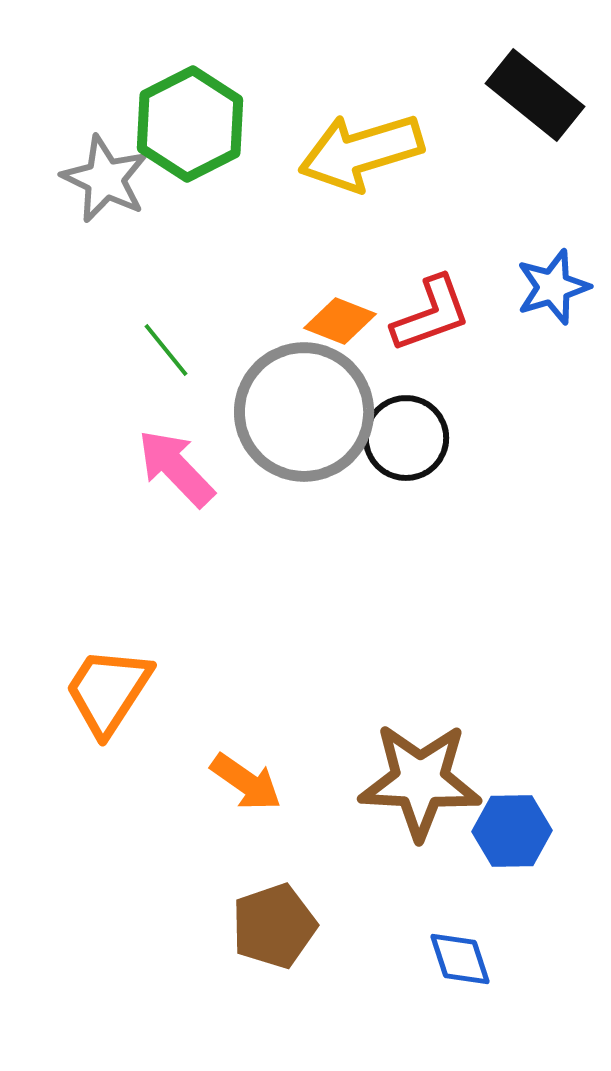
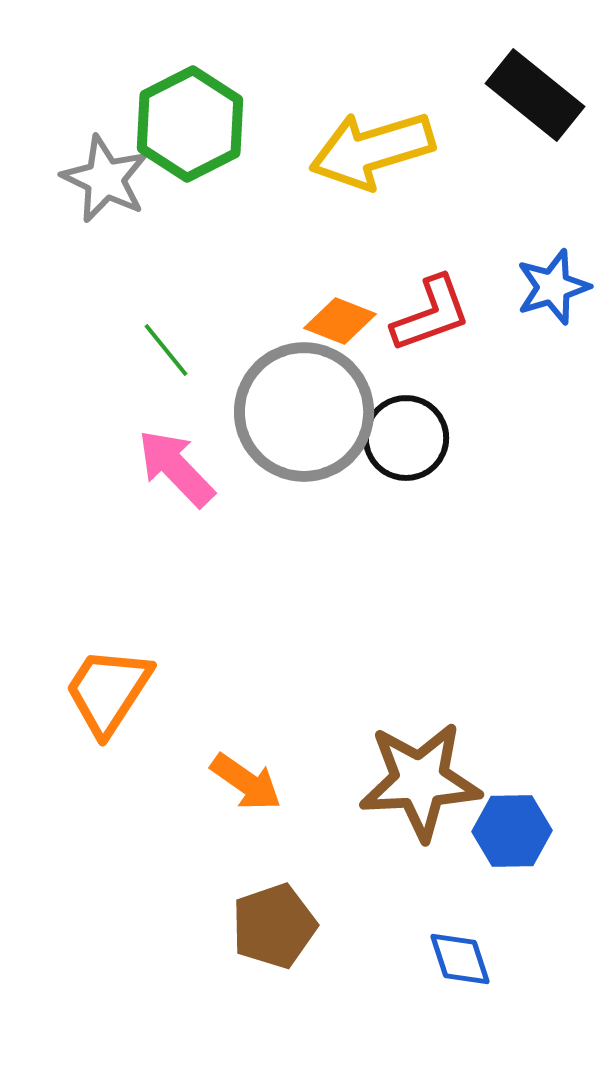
yellow arrow: moved 11 px right, 2 px up
brown star: rotated 6 degrees counterclockwise
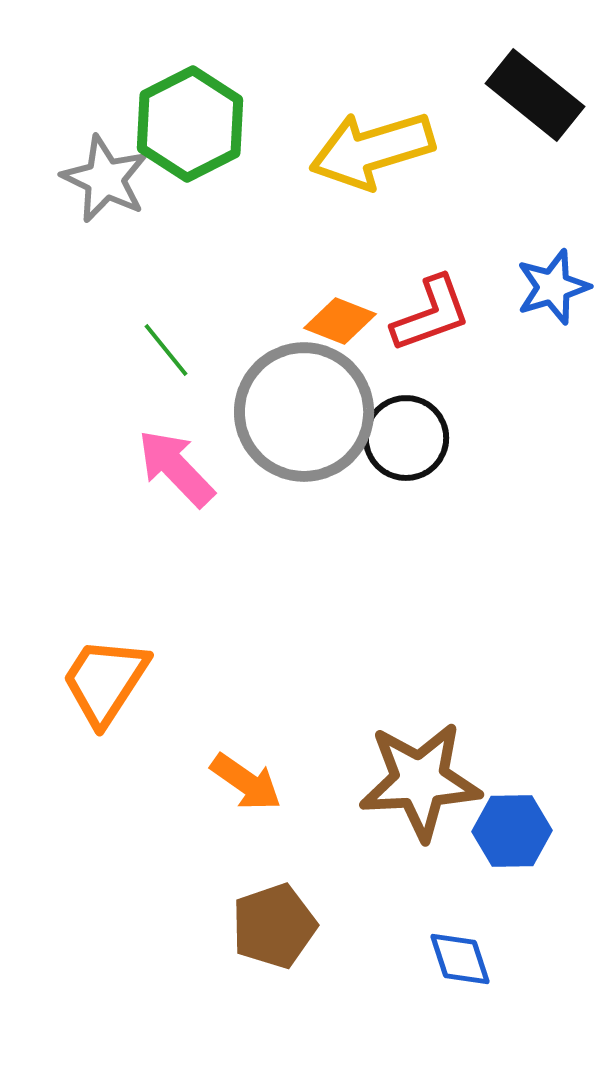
orange trapezoid: moved 3 px left, 10 px up
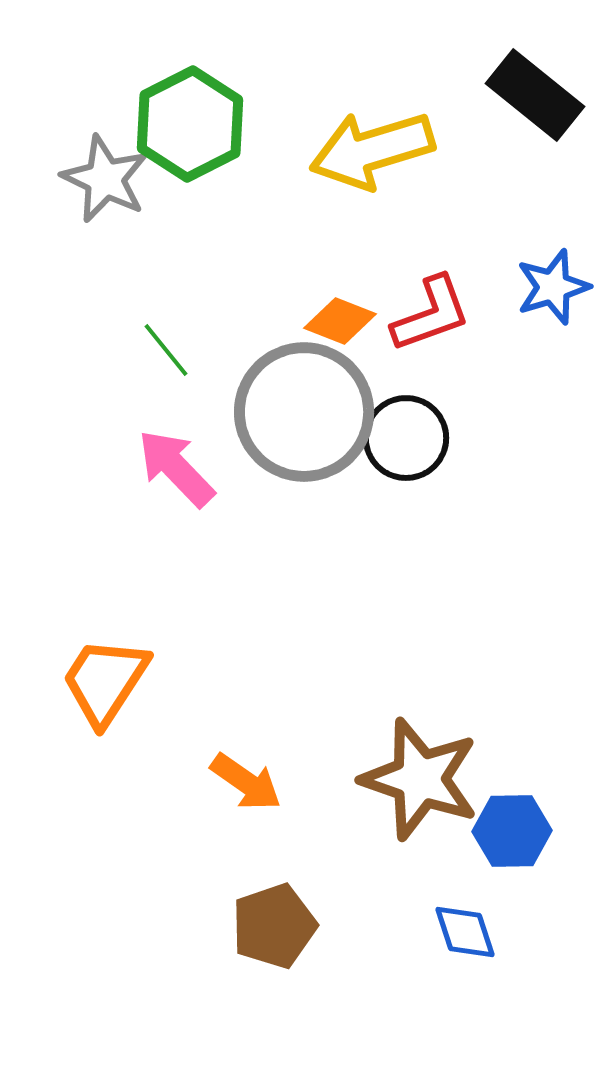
brown star: moved 2 px up; rotated 22 degrees clockwise
blue diamond: moved 5 px right, 27 px up
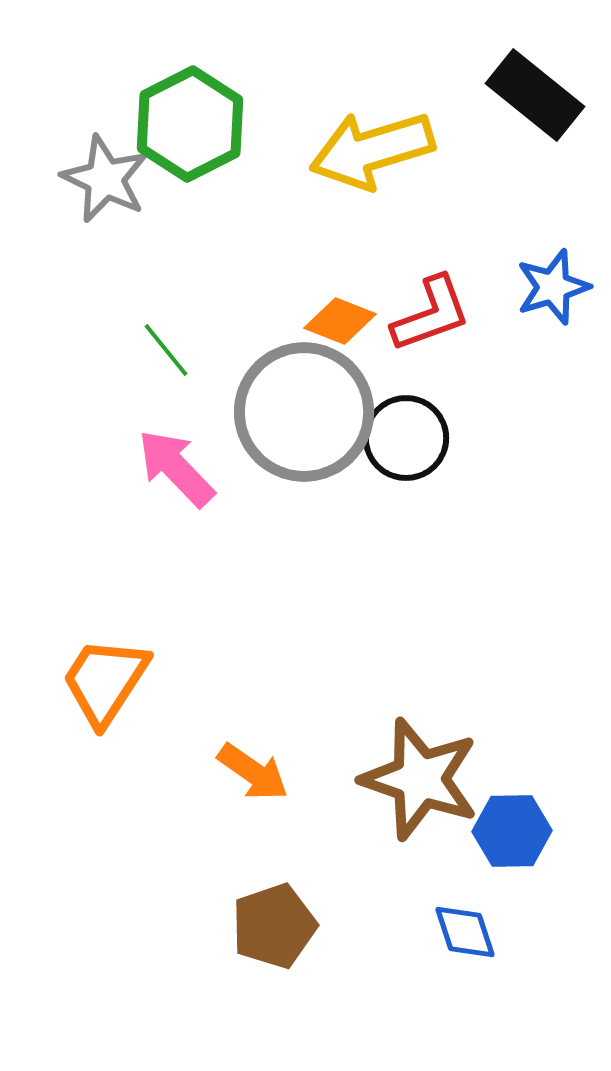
orange arrow: moved 7 px right, 10 px up
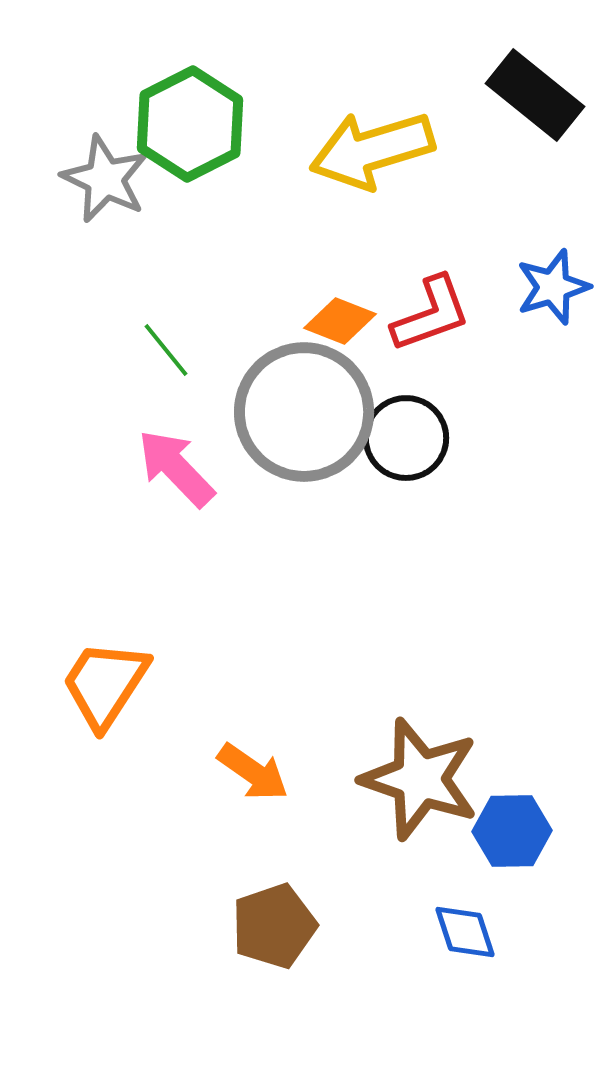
orange trapezoid: moved 3 px down
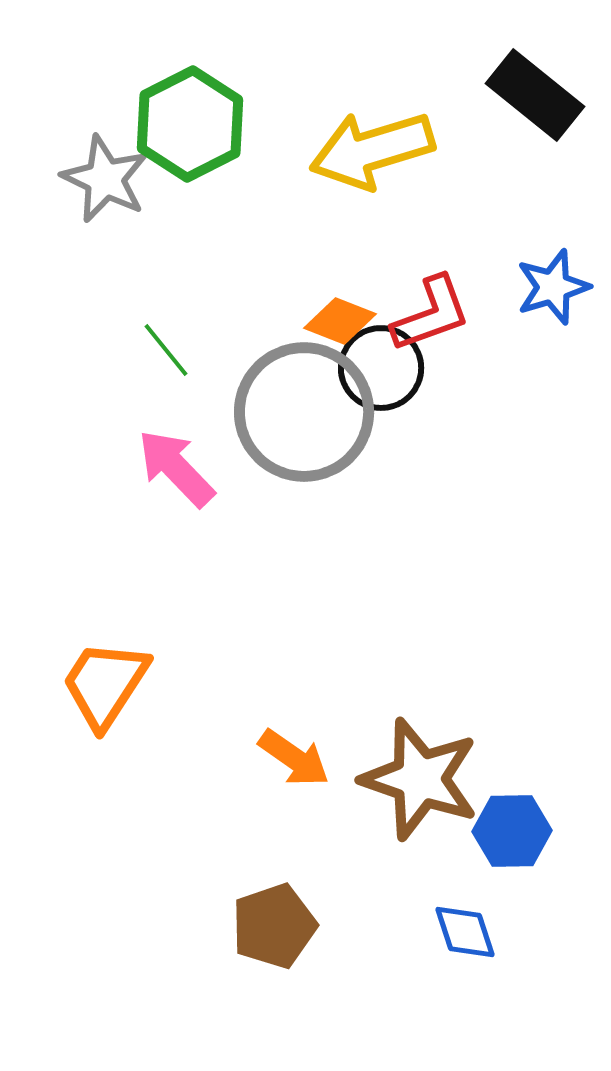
black circle: moved 25 px left, 70 px up
orange arrow: moved 41 px right, 14 px up
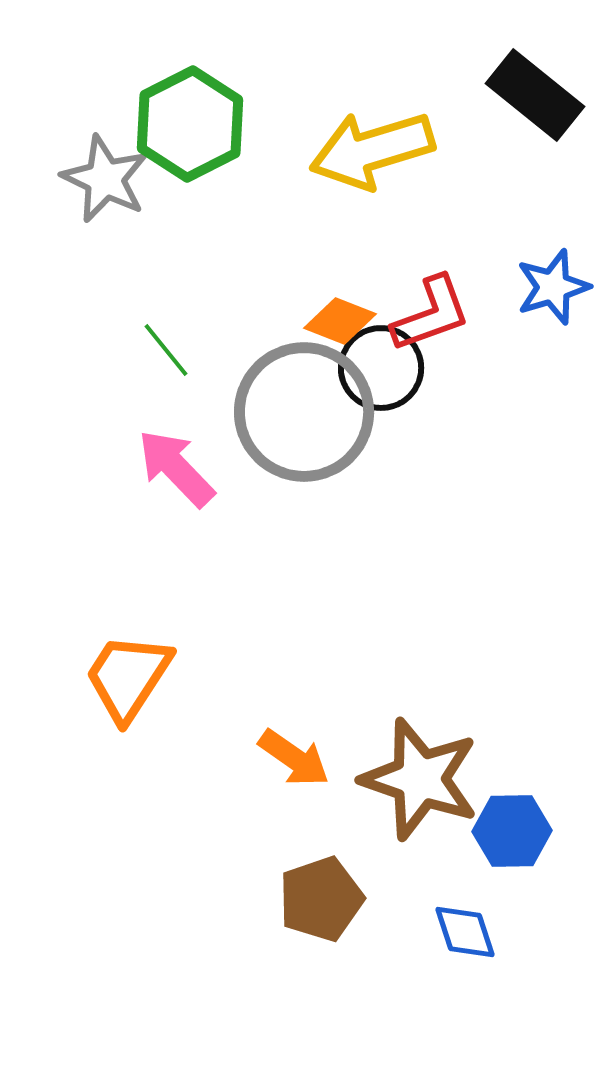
orange trapezoid: moved 23 px right, 7 px up
brown pentagon: moved 47 px right, 27 px up
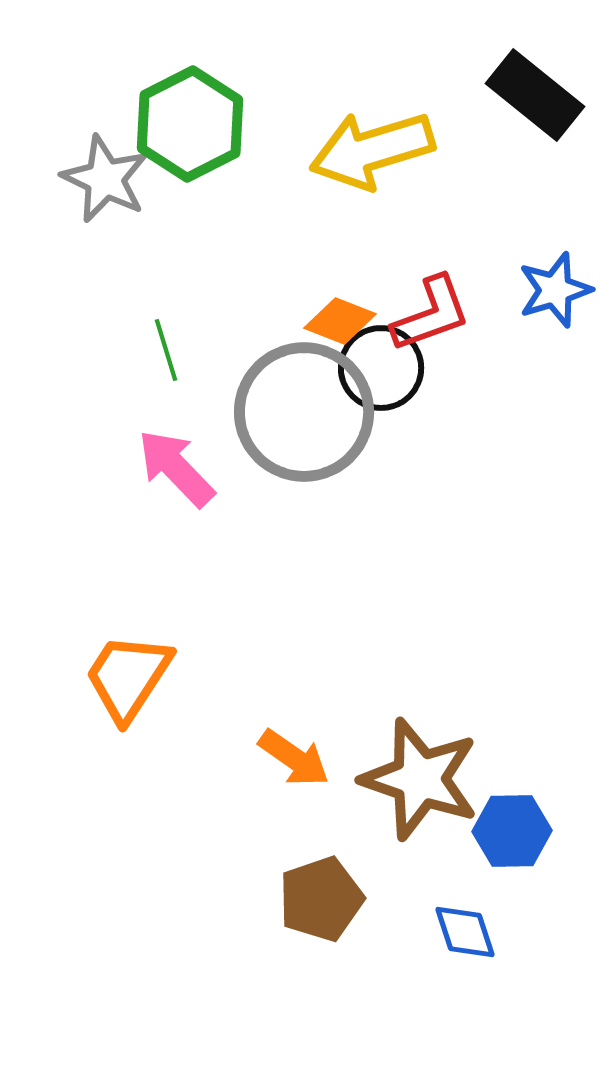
blue star: moved 2 px right, 3 px down
green line: rotated 22 degrees clockwise
